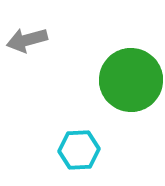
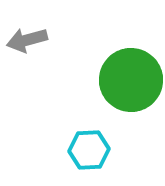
cyan hexagon: moved 10 px right
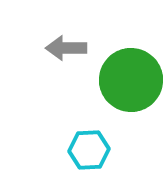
gray arrow: moved 39 px right, 8 px down; rotated 15 degrees clockwise
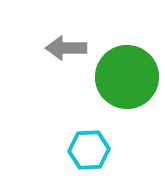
green circle: moved 4 px left, 3 px up
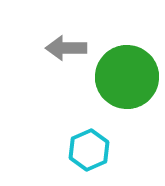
cyan hexagon: rotated 21 degrees counterclockwise
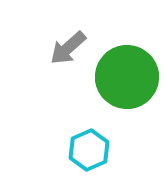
gray arrow: moved 2 px right; rotated 42 degrees counterclockwise
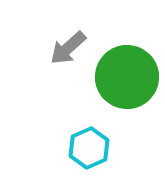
cyan hexagon: moved 2 px up
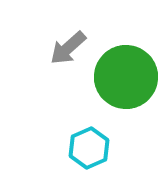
green circle: moved 1 px left
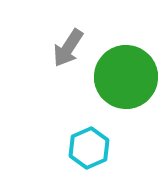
gray arrow: rotated 15 degrees counterclockwise
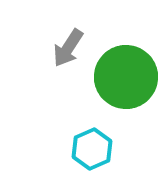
cyan hexagon: moved 3 px right, 1 px down
